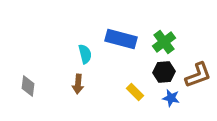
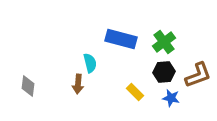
cyan semicircle: moved 5 px right, 9 px down
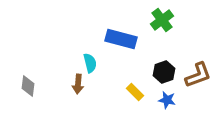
green cross: moved 2 px left, 22 px up
black hexagon: rotated 15 degrees counterclockwise
blue star: moved 4 px left, 2 px down
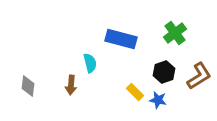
green cross: moved 13 px right, 13 px down
brown L-shape: moved 1 px right, 1 px down; rotated 12 degrees counterclockwise
brown arrow: moved 7 px left, 1 px down
blue star: moved 9 px left
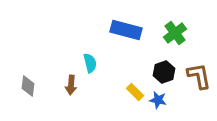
blue rectangle: moved 5 px right, 9 px up
brown L-shape: rotated 68 degrees counterclockwise
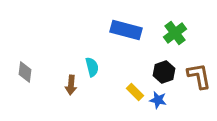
cyan semicircle: moved 2 px right, 4 px down
gray diamond: moved 3 px left, 14 px up
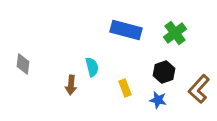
gray diamond: moved 2 px left, 8 px up
brown L-shape: moved 13 px down; rotated 128 degrees counterclockwise
yellow rectangle: moved 10 px left, 4 px up; rotated 24 degrees clockwise
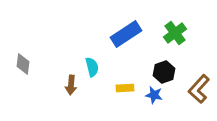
blue rectangle: moved 4 px down; rotated 48 degrees counterclockwise
yellow rectangle: rotated 72 degrees counterclockwise
blue star: moved 4 px left, 5 px up
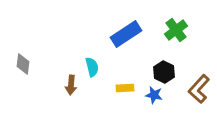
green cross: moved 1 px right, 3 px up
black hexagon: rotated 15 degrees counterclockwise
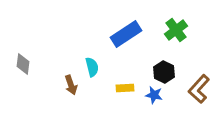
brown arrow: rotated 24 degrees counterclockwise
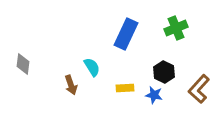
green cross: moved 2 px up; rotated 15 degrees clockwise
blue rectangle: rotated 32 degrees counterclockwise
cyan semicircle: rotated 18 degrees counterclockwise
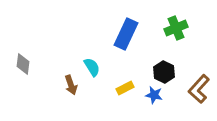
yellow rectangle: rotated 24 degrees counterclockwise
